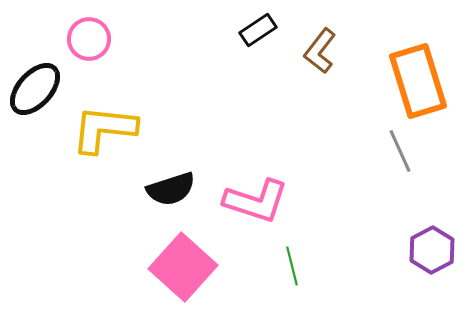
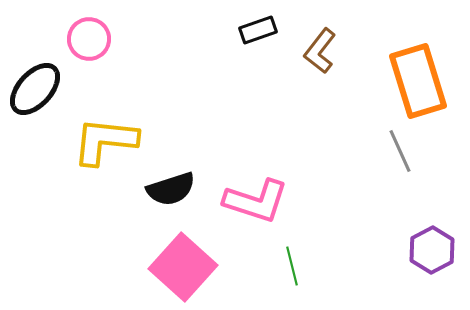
black rectangle: rotated 15 degrees clockwise
yellow L-shape: moved 1 px right, 12 px down
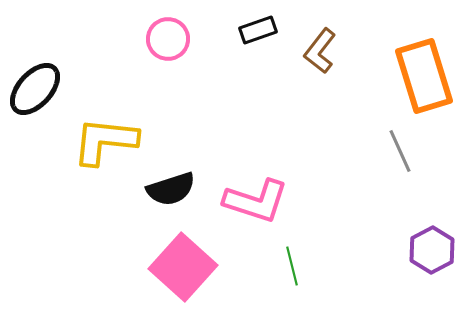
pink circle: moved 79 px right
orange rectangle: moved 6 px right, 5 px up
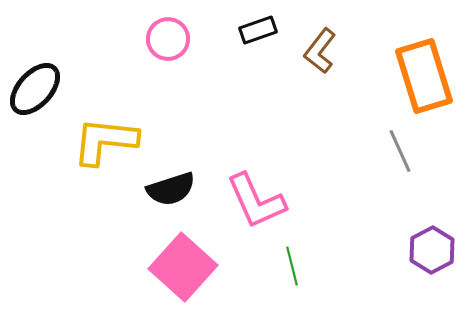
pink L-shape: rotated 48 degrees clockwise
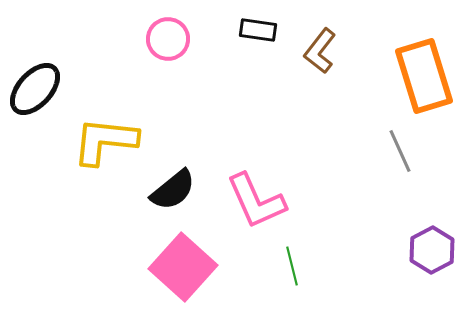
black rectangle: rotated 27 degrees clockwise
black semicircle: moved 2 px right, 1 px down; rotated 21 degrees counterclockwise
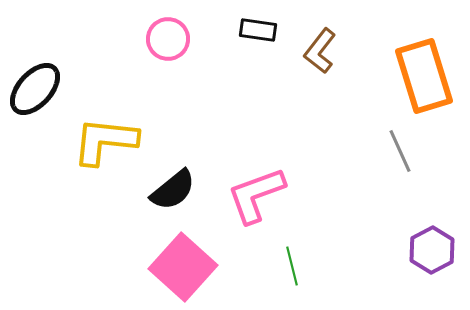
pink L-shape: moved 6 px up; rotated 94 degrees clockwise
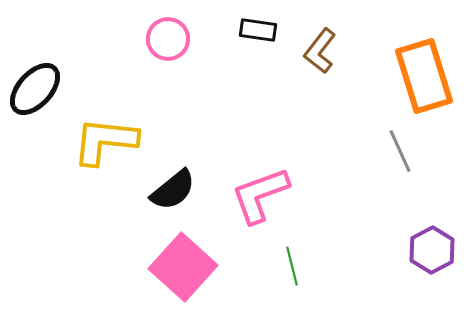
pink L-shape: moved 4 px right
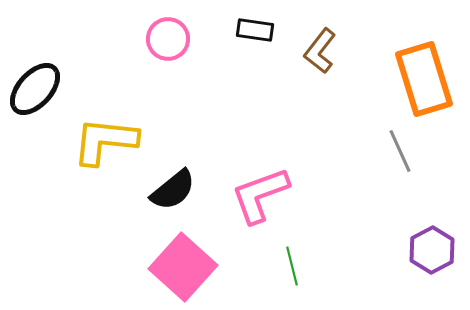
black rectangle: moved 3 px left
orange rectangle: moved 3 px down
